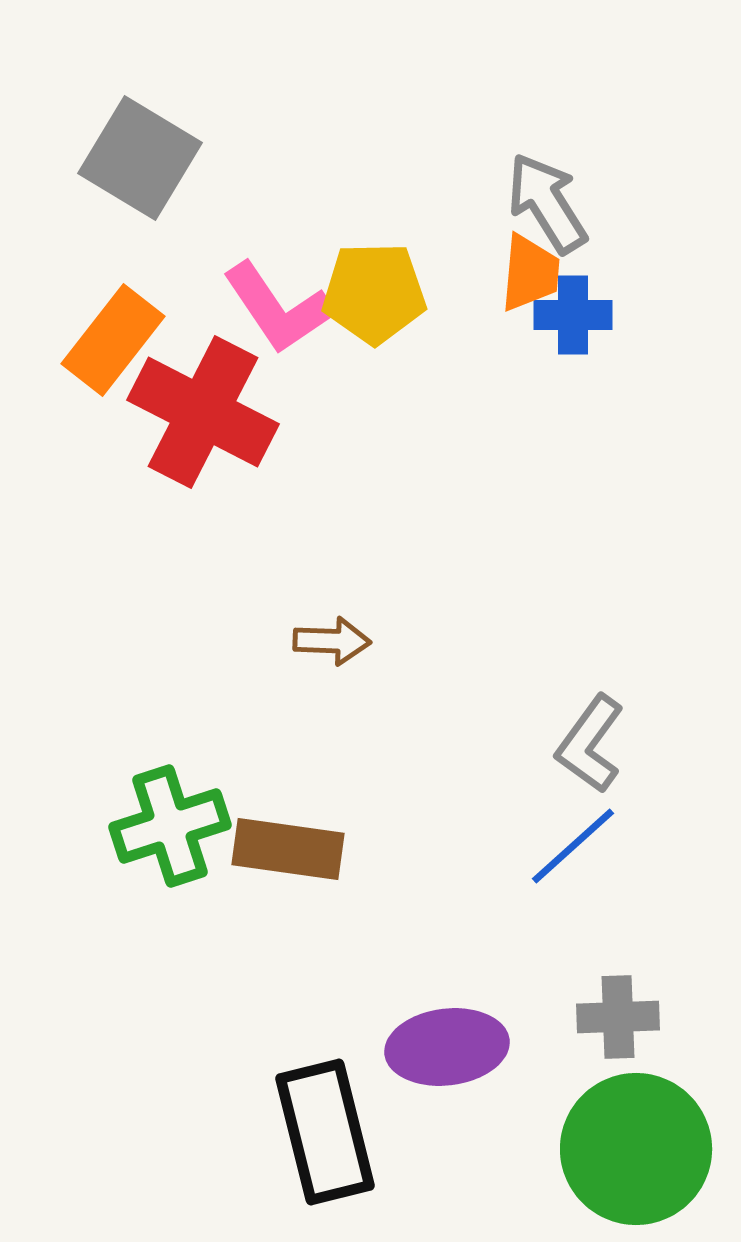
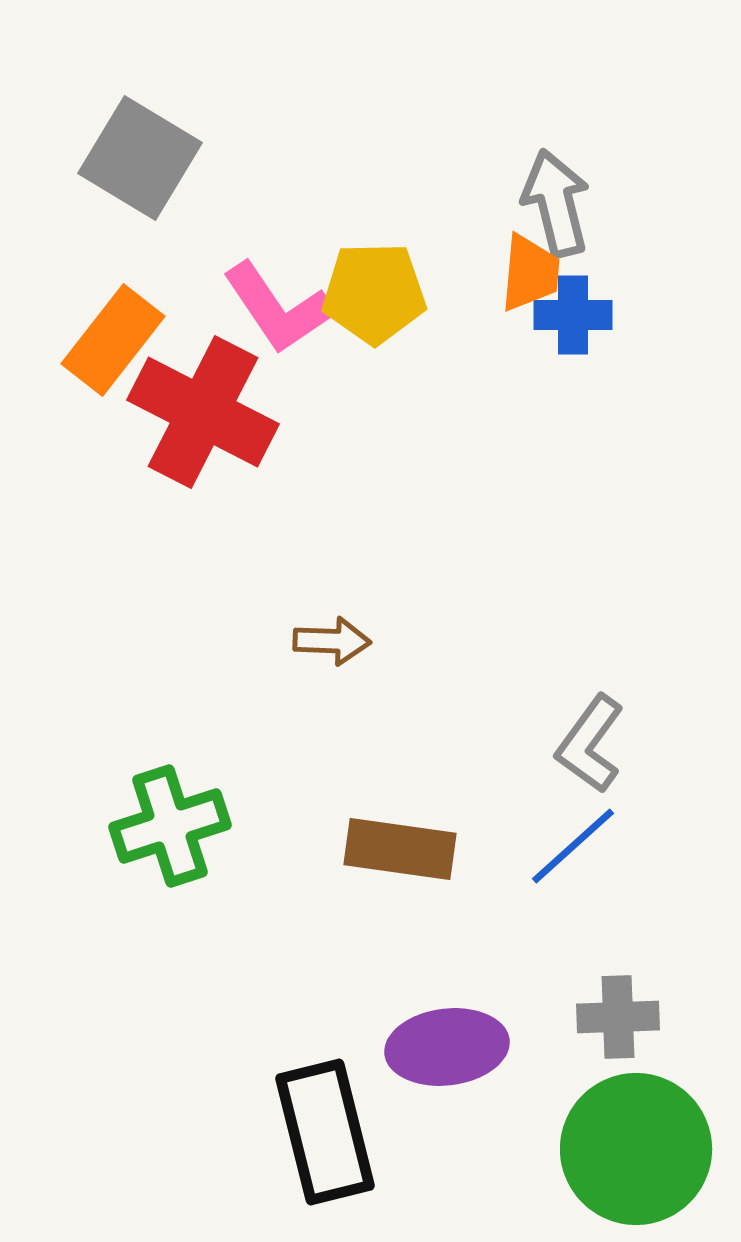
gray arrow: moved 9 px right; rotated 18 degrees clockwise
brown rectangle: moved 112 px right
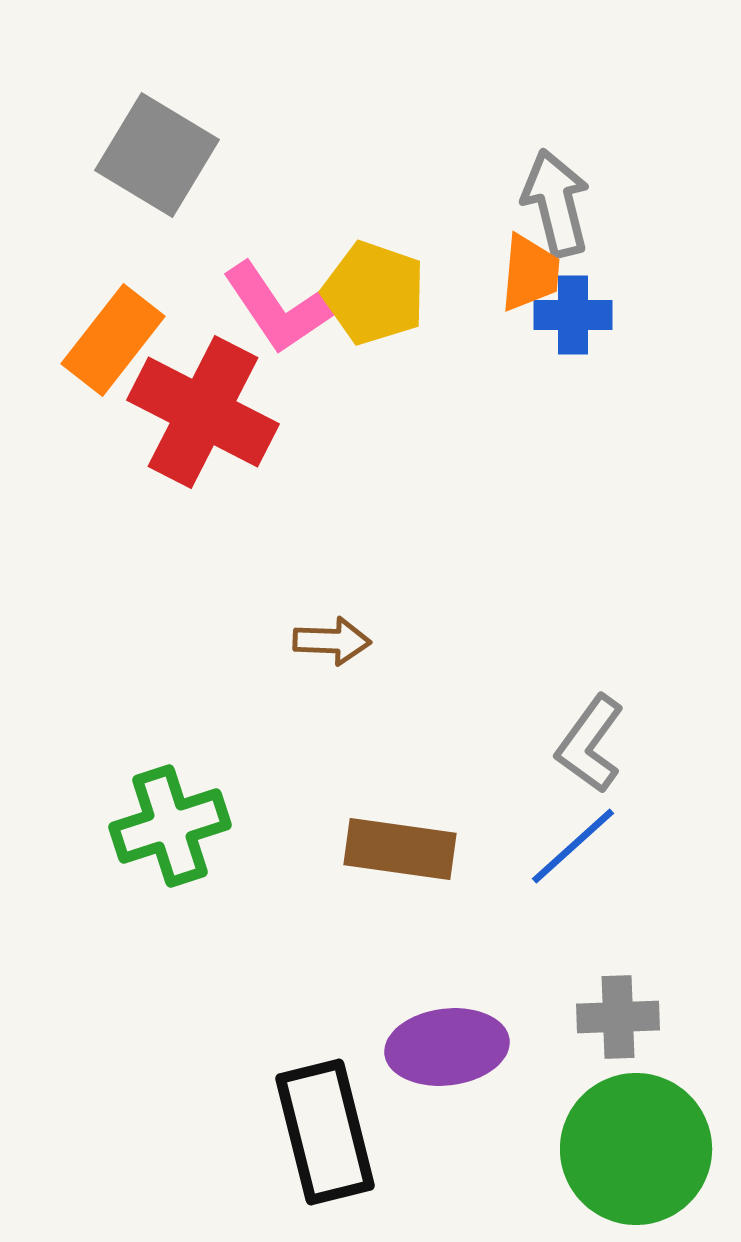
gray square: moved 17 px right, 3 px up
yellow pentagon: rotated 20 degrees clockwise
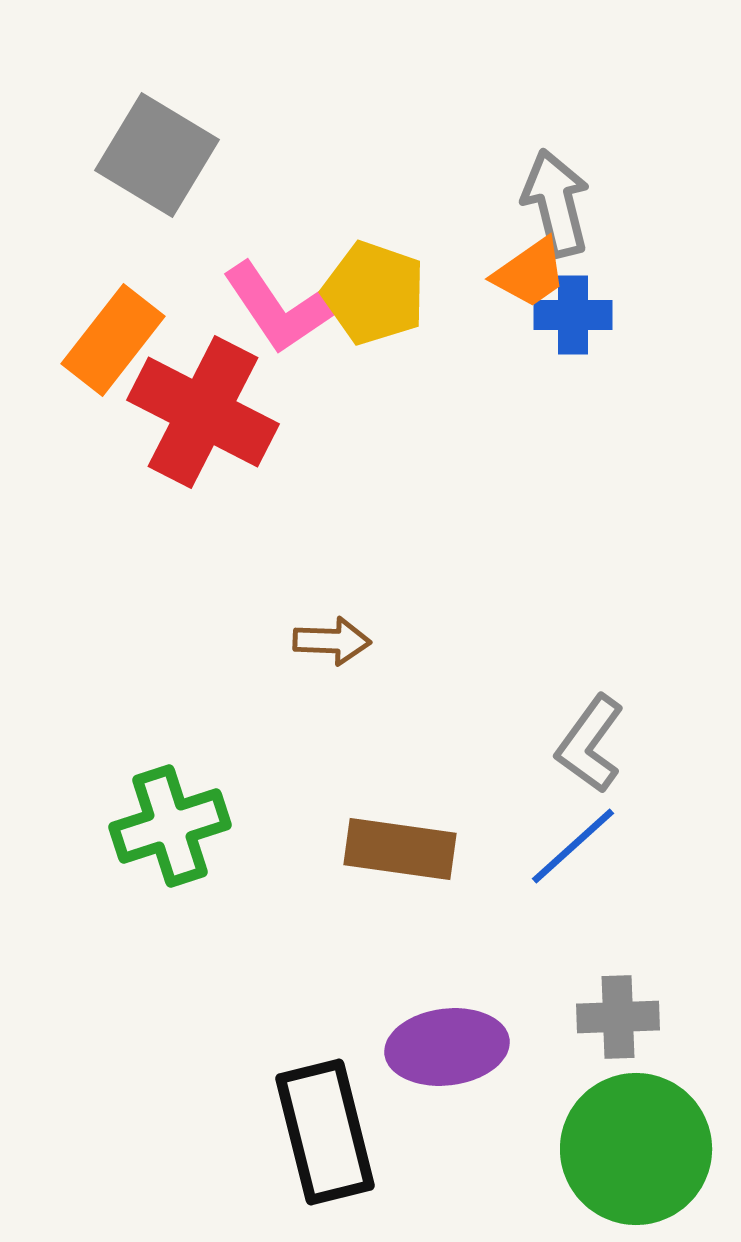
orange trapezoid: rotated 50 degrees clockwise
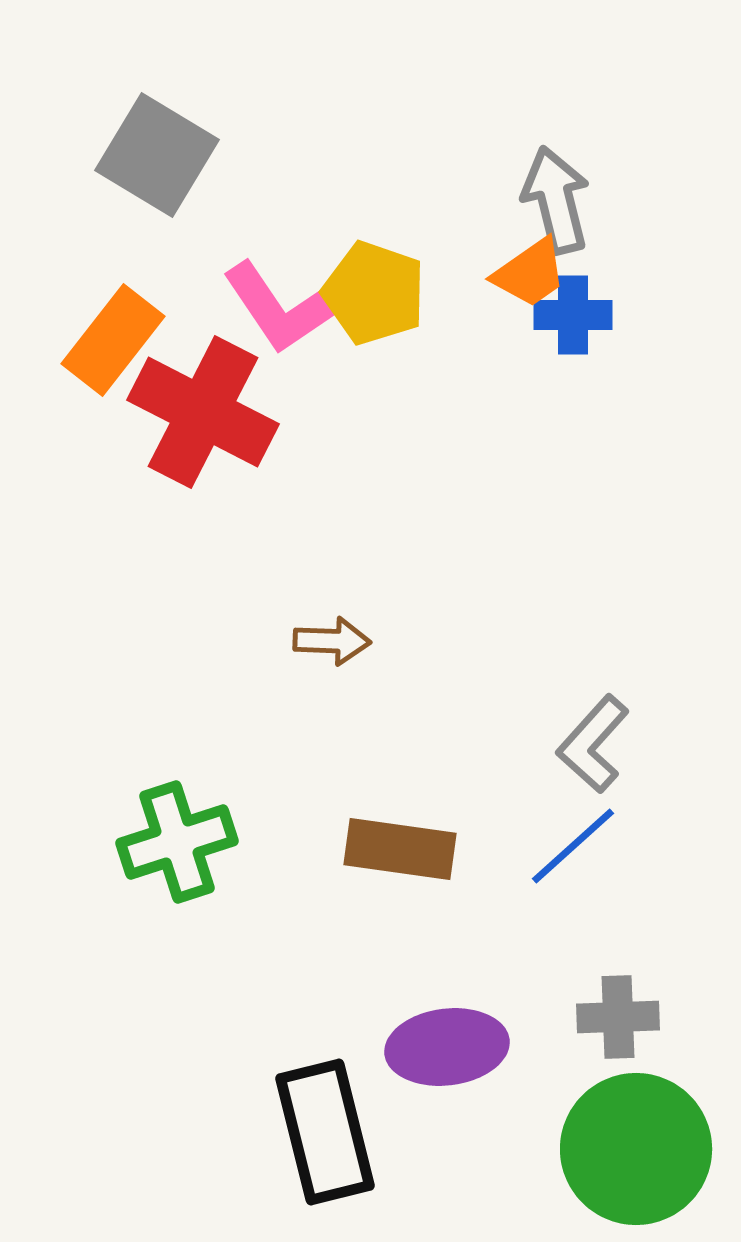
gray arrow: moved 3 px up
gray L-shape: moved 3 px right; rotated 6 degrees clockwise
green cross: moved 7 px right, 16 px down
